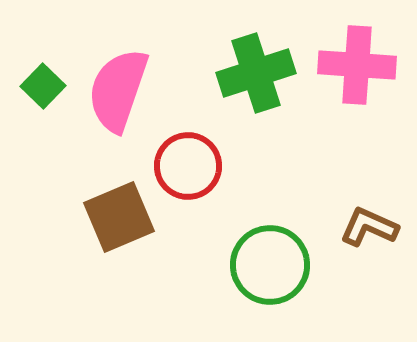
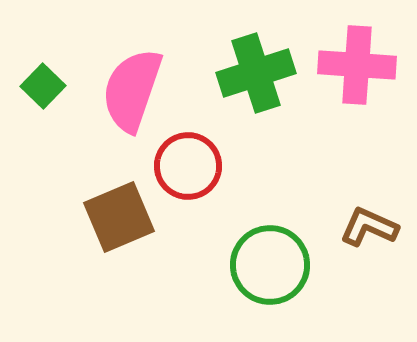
pink semicircle: moved 14 px right
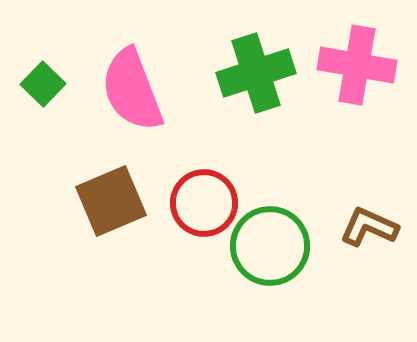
pink cross: rotated 6 degrees clockwise
green square: moved 2 px up
pink semicircle: rotated 40 degrees counterclockwise
red circle: moved 16 px right, 37 px down
brown square: moved 8 px left, 16 px up
green circle: moved 19 px up
